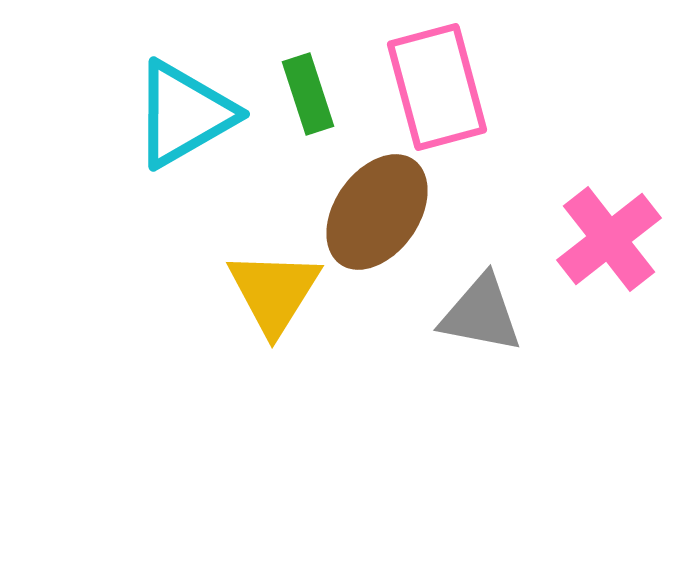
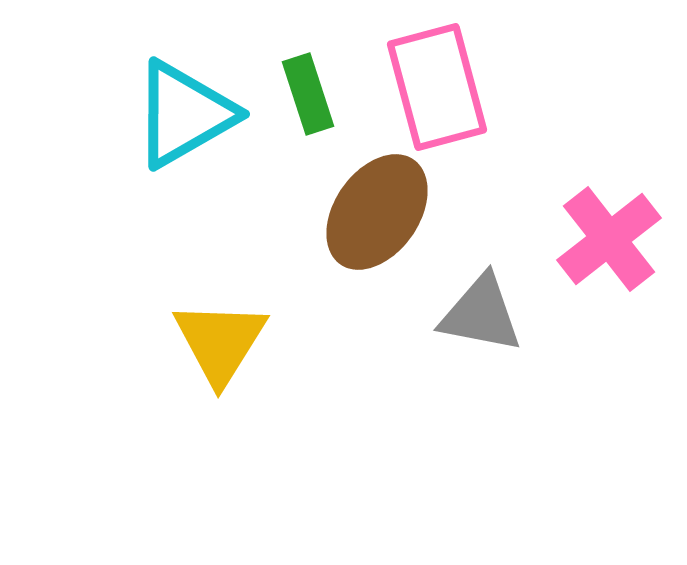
yellow triangle: moved 54 px left, 50 px down
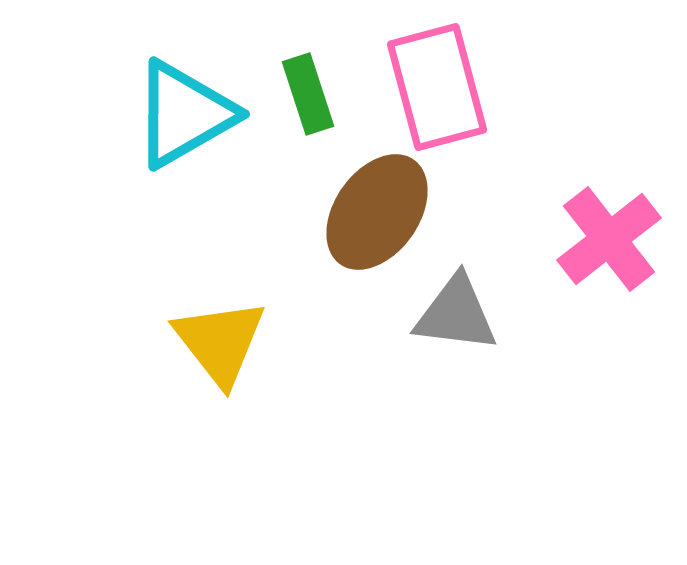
gray triangle: moved 25 px left; rotated 4 degrees counterclockwise
yellow triangle: rotated 10 degrees counterclockwise
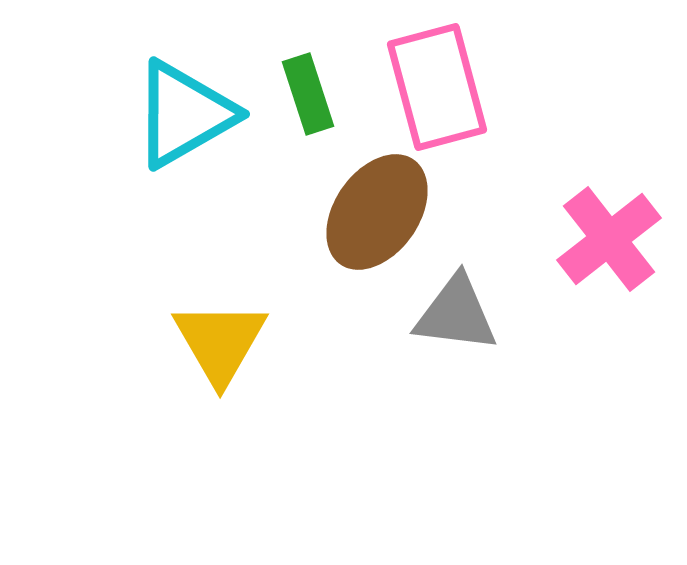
yellow triangle: rotated 8 degrees clockwise
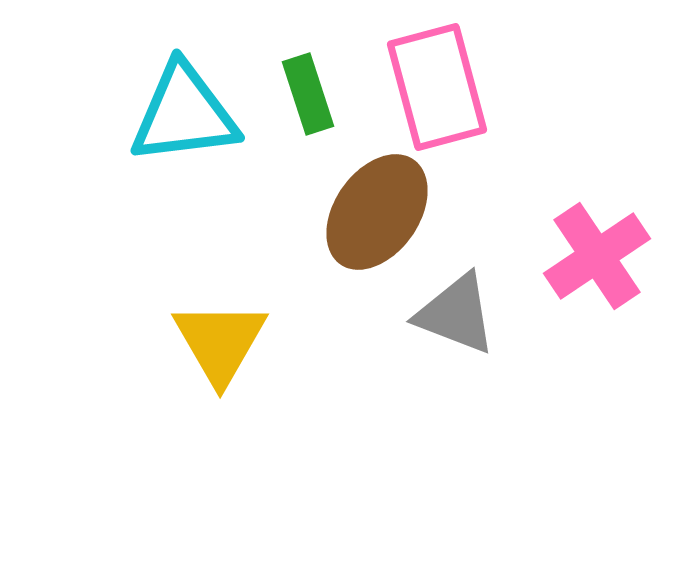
cyan triangle: rotated 23 degrees clockwise
pink cross: moved 12 px left, 17 px down; rotated 4 degrees clockwise
gray triangle: rotated 14 degrees clockwise
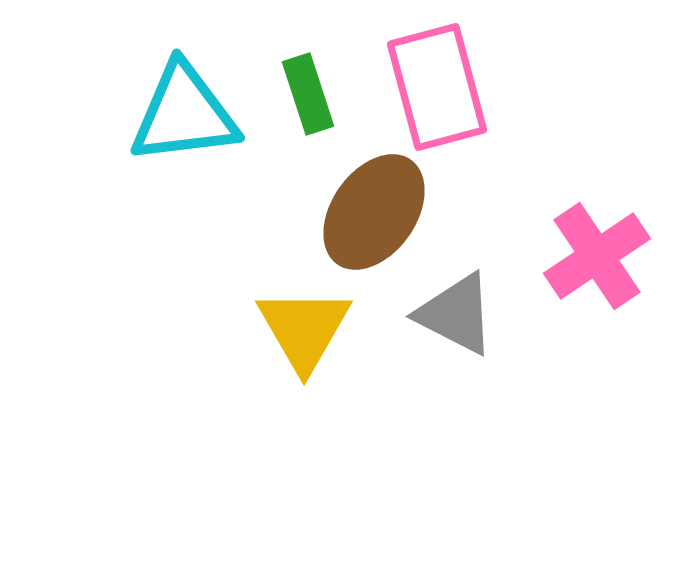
brown ellipse: moved 3 px left
gray triangle: rotated 6 degrees clockwise
yellow triangle: moved 84 px right, 13 px up
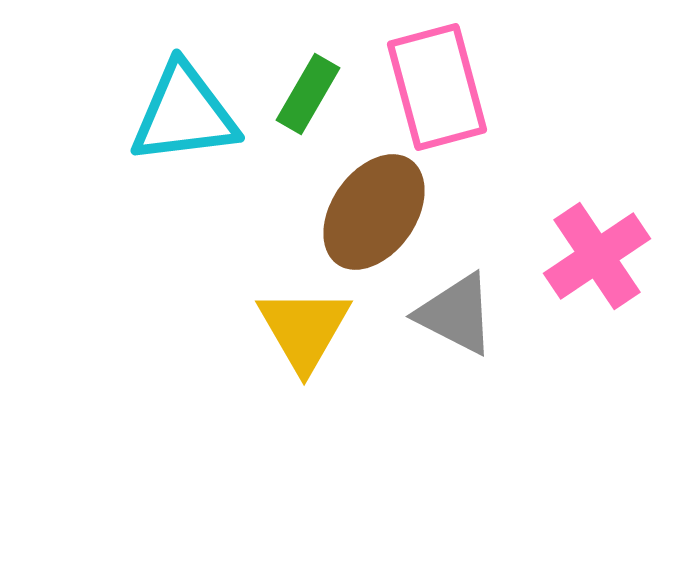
green rectangle: rotated 48 degrees clockwise
